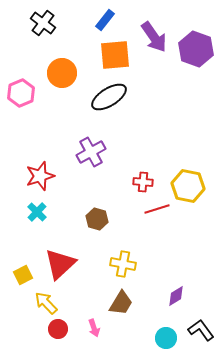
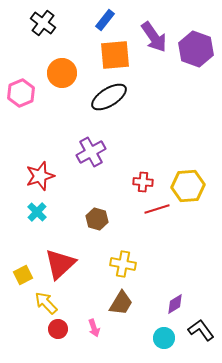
yellow hexagon: rotated 16 degrees counterclockwise
purple diamond: moved 1 px left, 8 px down
cyan circle: moved 2 px left
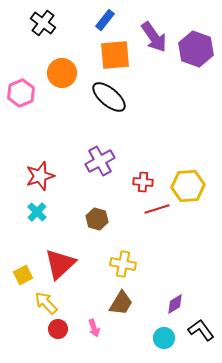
black ellipse: rotated 72 degrees clockwise
purple cross: moved 9 px right, 9 px down
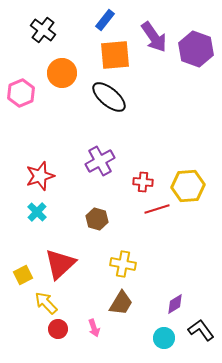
black cross: moved 7 px down
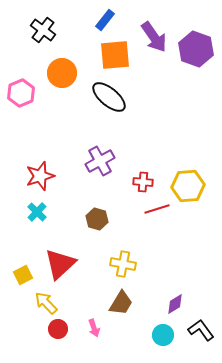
cyan circle: moved 1 px left, 3 px up
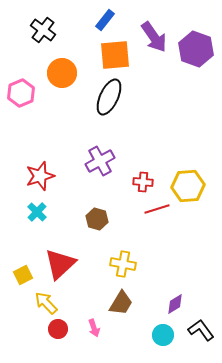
black ellipse: rotated 75 degrees clockwise
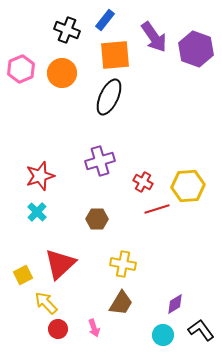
black cross: moved 24 px right; rotated 15 degrees counterclockwise
pink hexagon: moved 24 px up
purple cross: rotated 12 degrees clockwise
red cross: rotated 24 degrees clockwise
brown hexagon: rotated 15 degrees counterclockwise
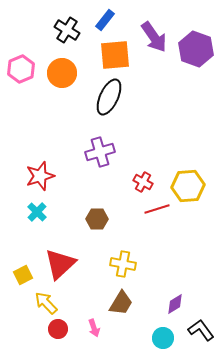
black cross: rotated 10 degrees clockwise
purple cross: moved 9 px up
cyan circle: moved 3 px down
